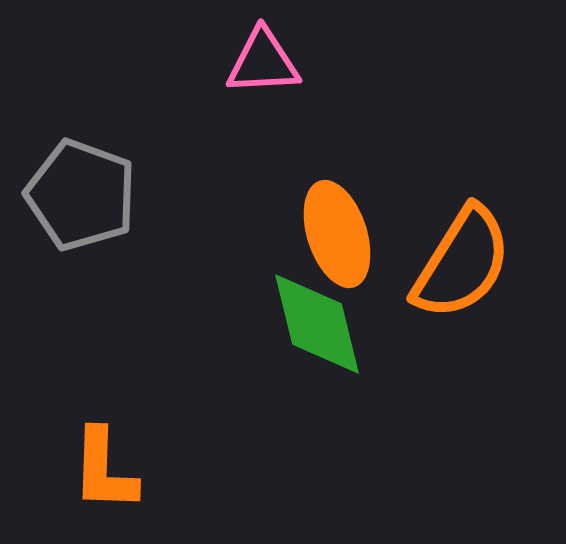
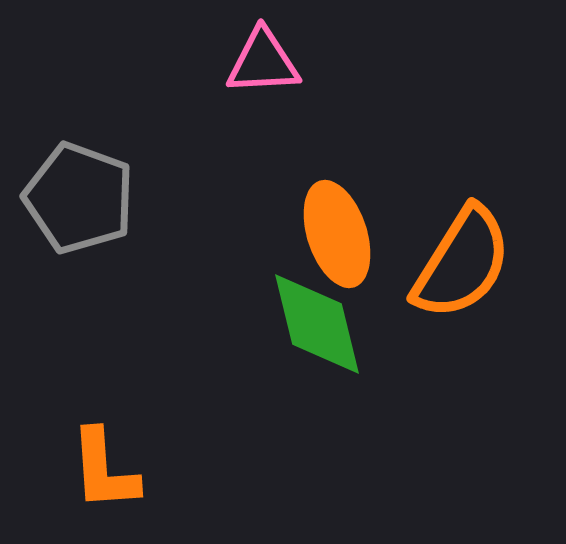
gray pentagon: moved 2 px left, 3 px down
orange L-shape: rotated 6 degrees counterclockwise
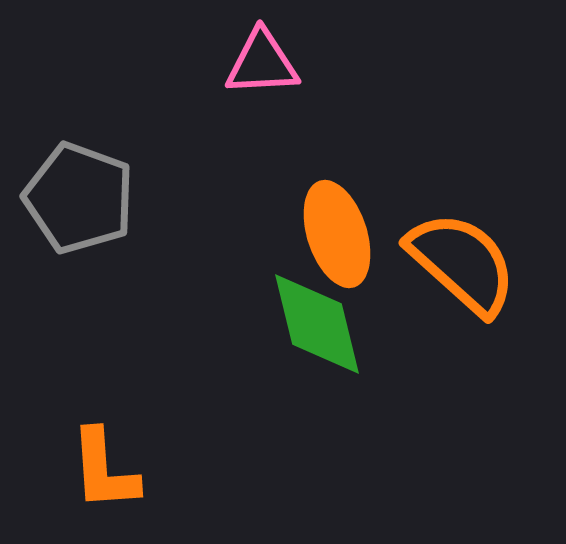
pink triangle: moved 1 px left, 1 px down
orange semicircle: rotated 80 degrees counterclockwise
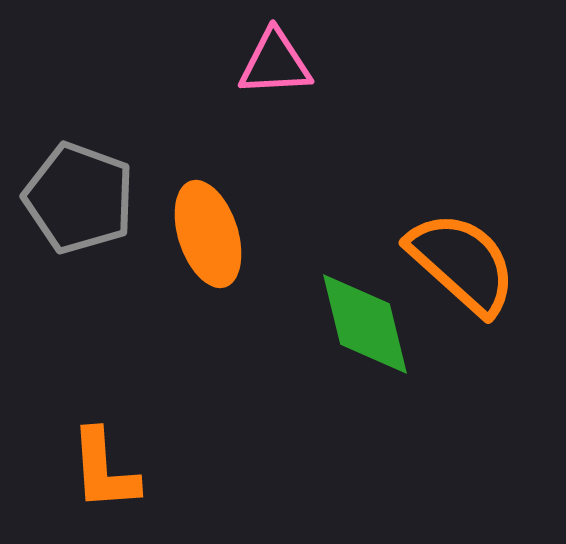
pink triangle: moved 13 px right
orange ellipse: moved 129 px left
green diamond: moved 48 px right
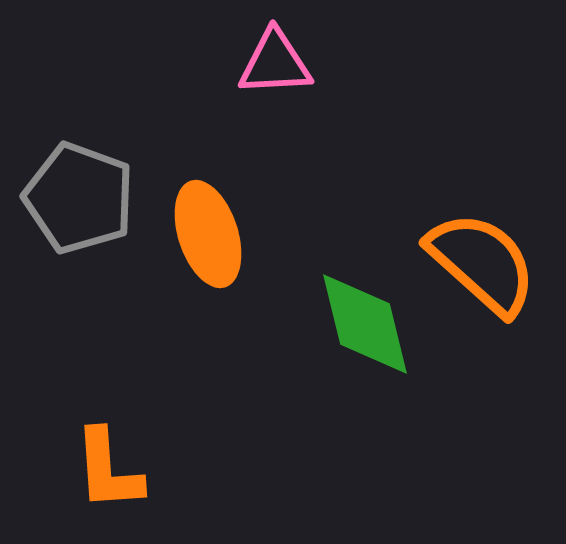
orange semicircle: moved 20 px right
orange L-shape: moved 4 px right
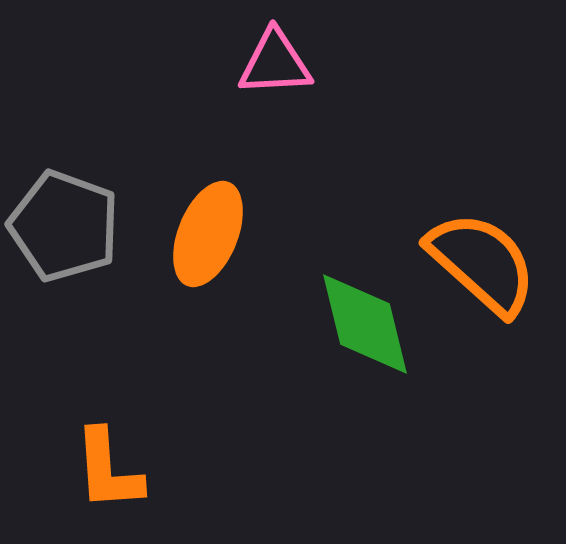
gray pentagon: moved 15 px left, 28 px down
orange ellipse: rotated 40 degrees clockwise
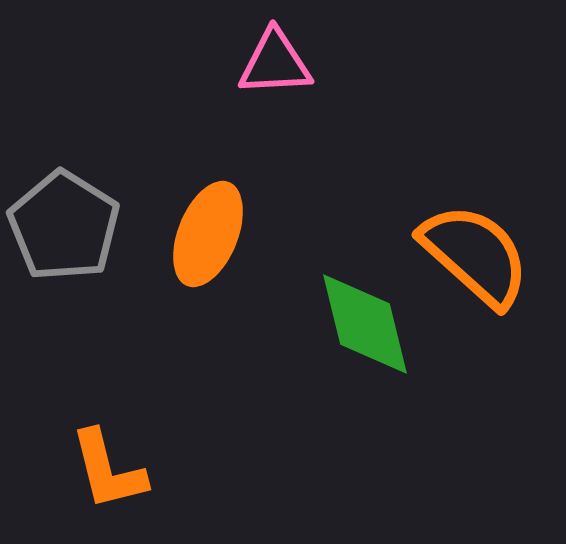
gray pentagon: rotated 12 degrees clockwise
orange semicircle: moved 7 px left, 8 px up
orange L-shape: rotated 10 degrees counterclockwise
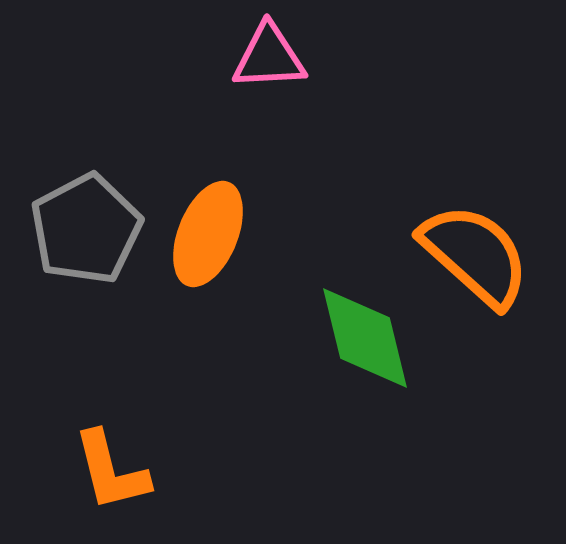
pink triangle: moved 6 px left, 6 px up
gray pentagon: moved 22 px right, 3 px down; rotated 12 degrees clockwise
green diamond: moved 14 px down
orange L-shape: moved 3 px right, 1 px down
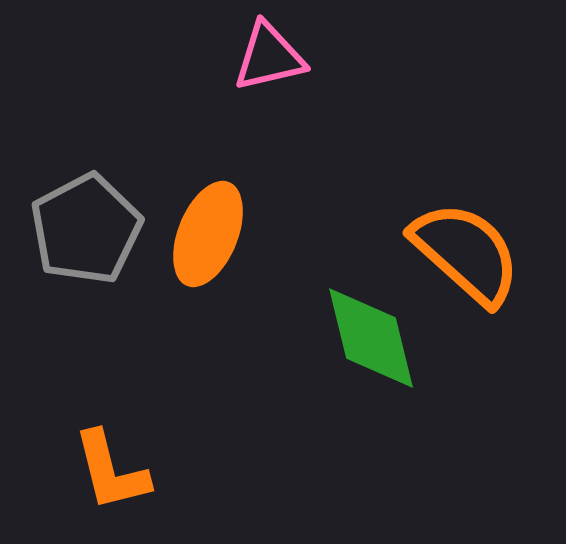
pink triangle: rotated 10 degrees counterclockwise
orange semicircle: moved 9 px left, 2 px up
green diamond: moved 6 px right
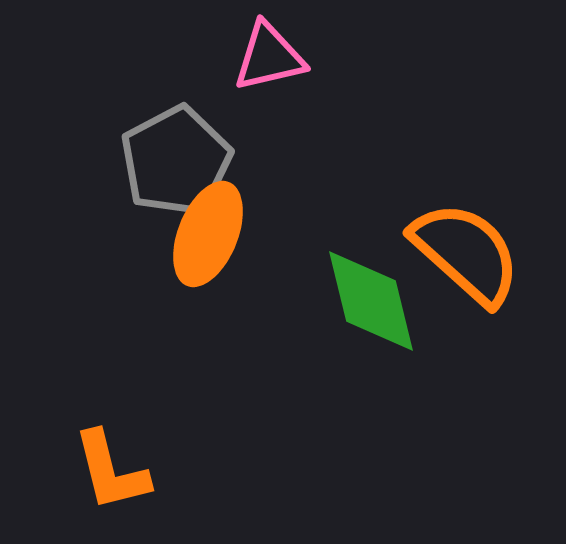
gray pentagon: moved 90 px right, 68 px up
green diamond: moved 37 px up
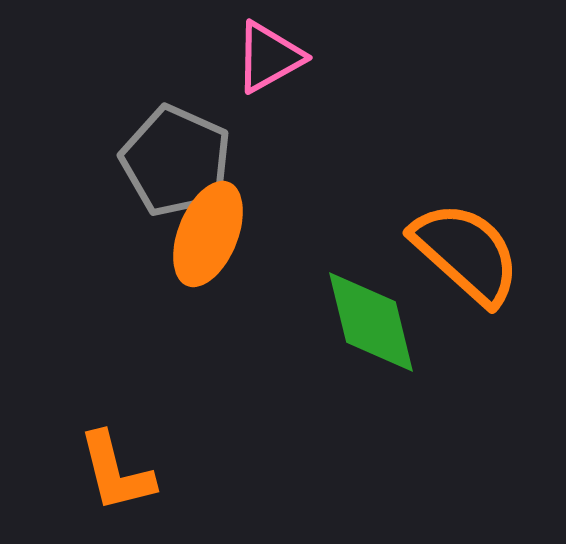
pink triangle: rotated 16 degrees counterclockwise
gray pentagon: rotated 20 degrees counterclockwise
green diamond: moved 21 px down
orange L-shape: moved 5 px right, 1 px down
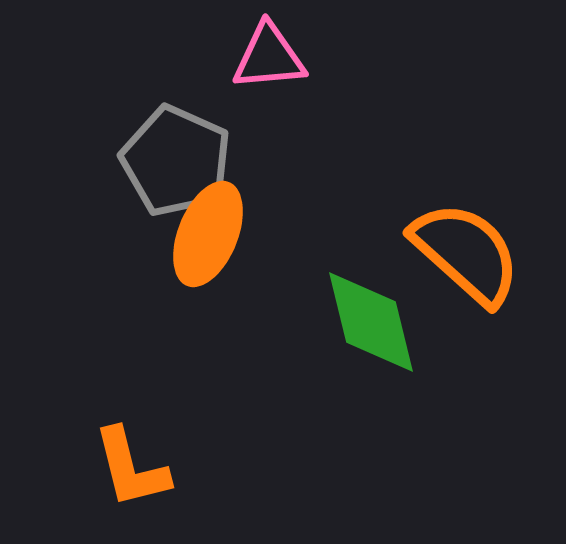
pink triangle: rotated 24 degrees clockwise
orange L-shape: moved 15 px right, 4 px up
